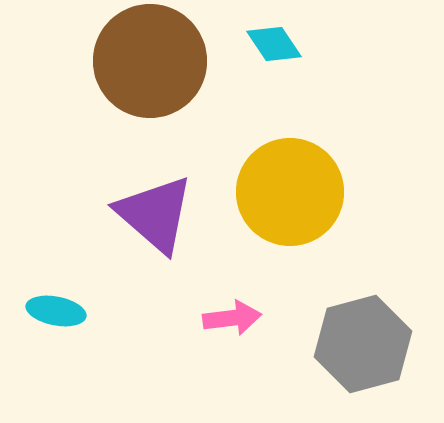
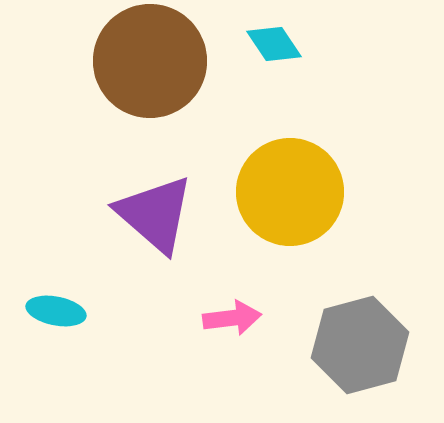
gray hexagon: moved 3 px left, 1 px down
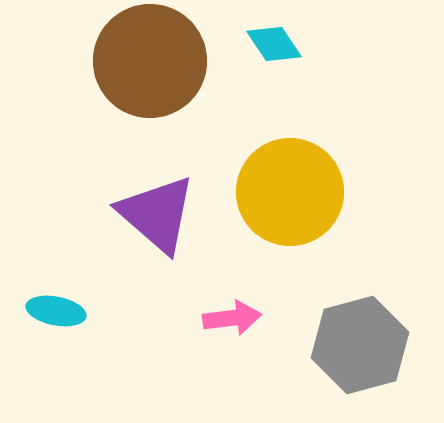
purple triangle: moved 2 px right
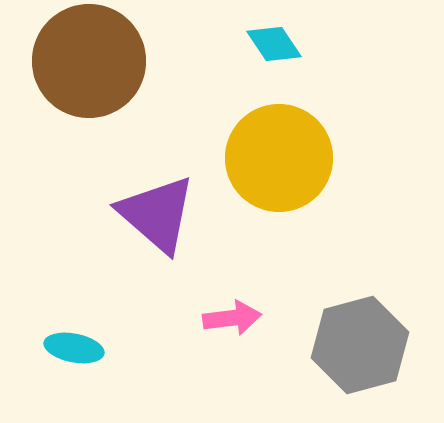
brown circle: moved 61 px left
yellow circle: moved 11 px left, 34 px up
cyan ellipse: moved 18 px right, 37 px down
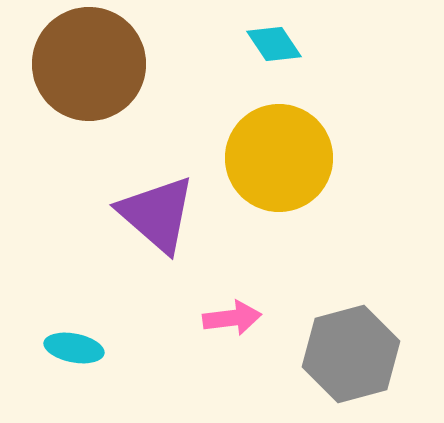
brown circle: moved 3 px down
gray hexagon: moved 9 px left, 9 px down
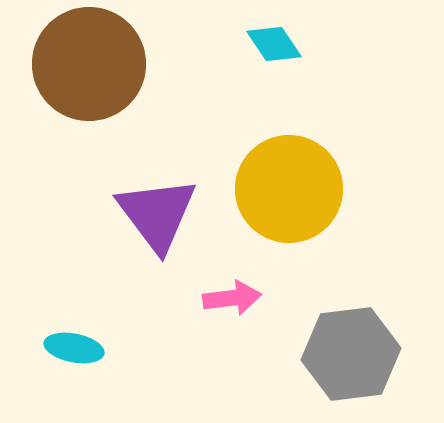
yellow circle: moved 10 px right, 31 px down
purple triangle: rotated 12 degrees clockwise
pink arrow: moved 20 px up
gray hexagon: rotated 8 degrees clockwise
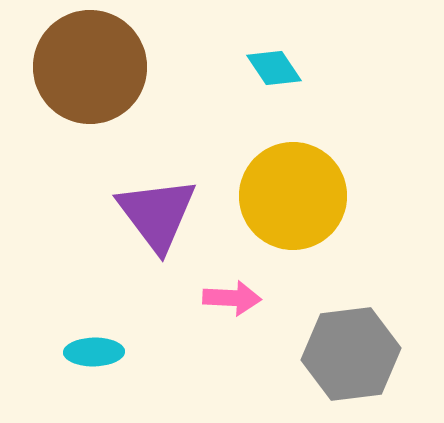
cyan diamond: moved 24 px down
brown circle: moved 1 px right, 3 px down
yellow circle: moved 4 px right, 7 px down
pink arrow: rotated 10 degrees clockwise
cyan ellipse: moved 20 px right, 4 px down; rotated 12 degrees counterclockwise
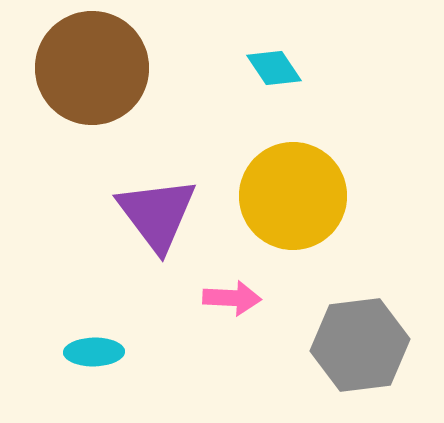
brown circle: moved 2 px right, 1 px down
gray hexagon: moved 9 px right, 9 px up
